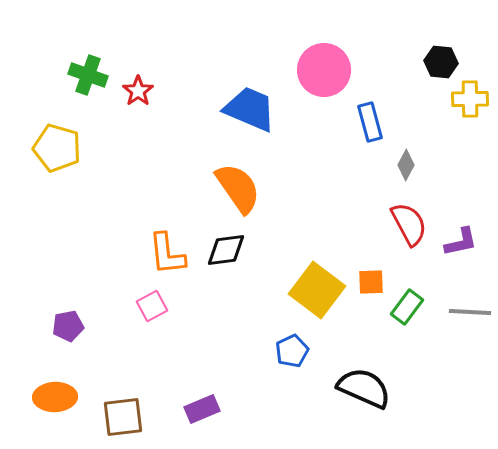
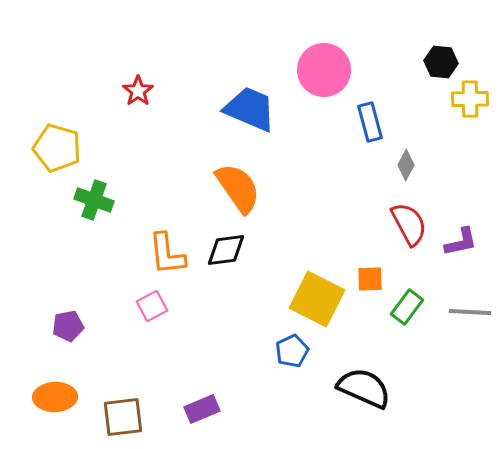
green cross: moved 6 px right, 125 px down
orange square: moved 1 px left, 3 px up
yellow square: moved 9 px down; rotated 10 degrees counterclockwise
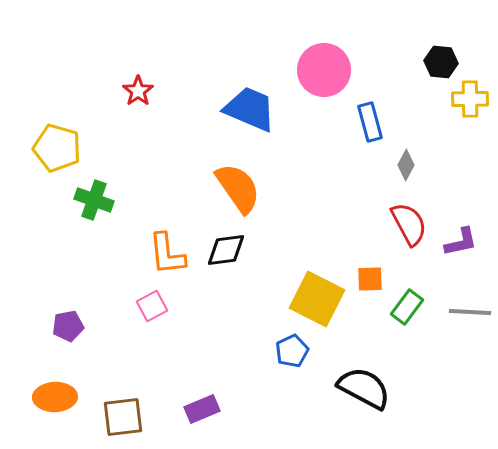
black semicircle: rotated 4 degrees clockwise
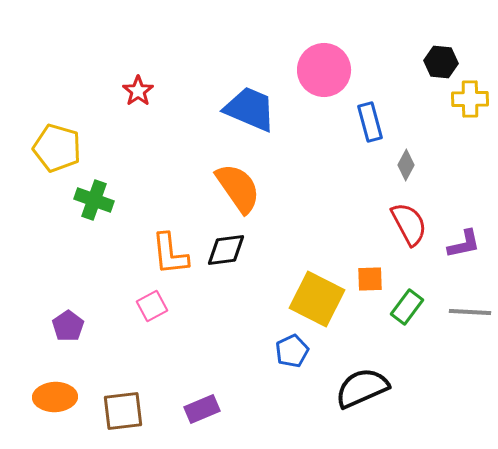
purple L-shape: moved 3 px right, 2 px down
orange L-shape: moved 3 px right
purple pentagon: rotated 24 degrees counterclockwise
black semicircle: moved 2 px left; rotated 52 degrees counterclockwise
brown square: moved 6 px up
